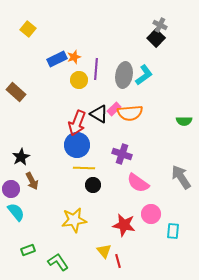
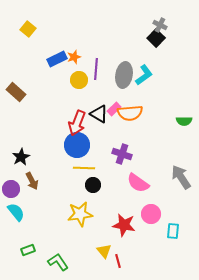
yellow star: moved 6 px right, 6 px up
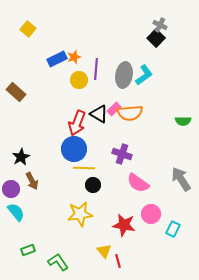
green semicircle: moved 1 px left
blue circle: moved 3 px left, 4 px down
gray arrow: moved 2 px down
cyan rectangle: moved 2 px up; rotated 21 degrees clockwise
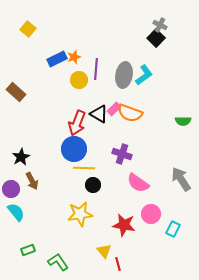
orange semicircle: rotated 25 degrees clockwise
red line: moved 3 px down
